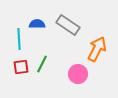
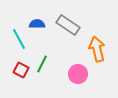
cyan line: rotated 25 degrees counterclockwise
orange arrow: rotated 40 degrees counterclockwise
red square: moved 3 px down; rotated 35 degrees clockwise
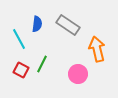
blue semicircle: rotated 98 degrees clockwise
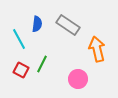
pink circle: moved 5 px down
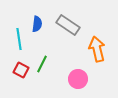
cyan line: rotated 20 degrees clockwise
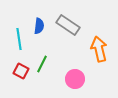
blue semicircle: moved 2 px right, 2 px down
orange arrow: moved 2 px right
red square: moved 1 px down
pink circle: moved 3 px left
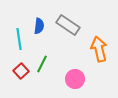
red square: rotated 21 degrees clockwise
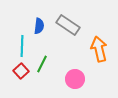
cyan line: moved 3 px right, 7 px down; rotated 10 degrees clockwise
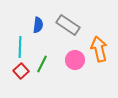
blue semicircle: moved 1 px left, 1 px up
cyan line: moved 2 px left, 1 px down
pink circle: moved 19 px up
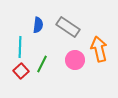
gray rectangle: moved 2 px down
